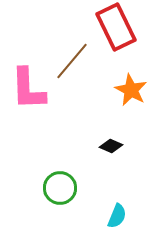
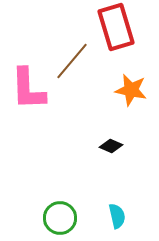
red rectangle: rotated 9 degrees clockwise
orange star: rotated 16 degrees counterclockwise
green circle: moved 30 px down
cyan semicircle: rotated 35 degrees counterclockwise
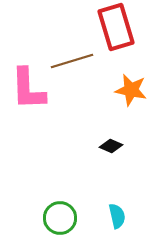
brown line: rotated 33 degrees clockwise
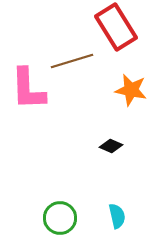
red rectangle: rotated 15 degrees counterclockwise
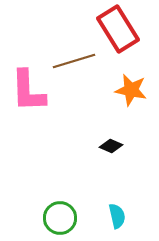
red rectangle: moved 2 px right, 2 px down
brown line: moved 2 px right
pink L-shape: moved 2 px down
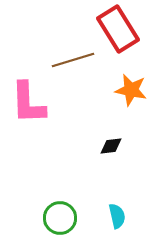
brown line: moved 1 px left, 1 px up
pink L-shape: moved 12 px down
black diamond: rotated 30 degrees counterclockwise
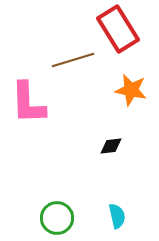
green circle: moved 3 px left
